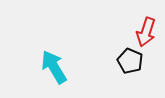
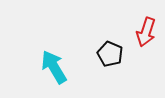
black pentagon: moved 20 px left, 7 px up
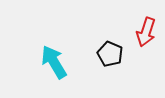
cyan arrow: moved 5 px up
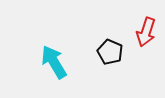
black pentagon: moved 2 px up
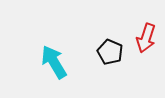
red arrow: moved 6 px down
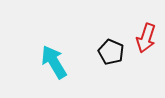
black pentagon: moved 1 px right
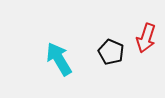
cyan arrow: moved 5 px right, 3 px up
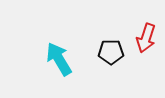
black pentagon: rotated 25 degrees counterclockwise
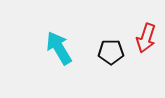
cyan arrow: moved 11 px up
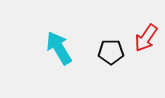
red arrow: rotated 16 degrees clockwise
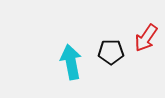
cyan arrow: moved 12 px right, 14 px down; rotated 20 degrees clockwise
